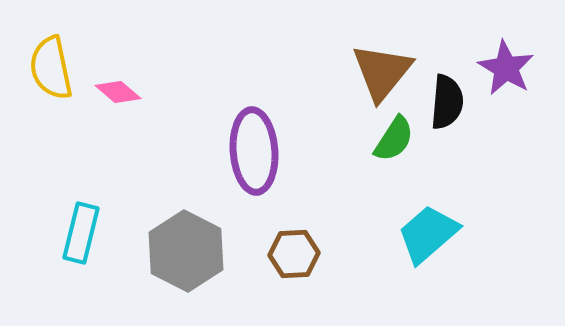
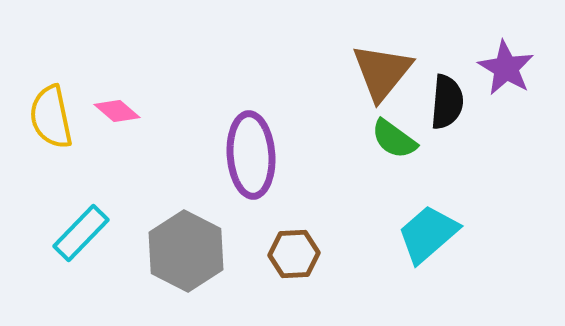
yellow semicircle: moved 49 px down
pink diamond: moved 1 px left, 19 px down
green semicircle: rotated 93 degrees clockwise
purple ellipse: moved 3 px left, 4 px down
cyan rectangle: rotated 30 degrees clockwise
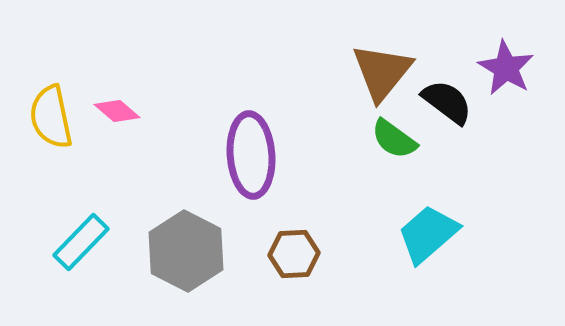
black semicircle: rotated 58 degrees counterclockwise
cyan rectangle: moved 9 px down
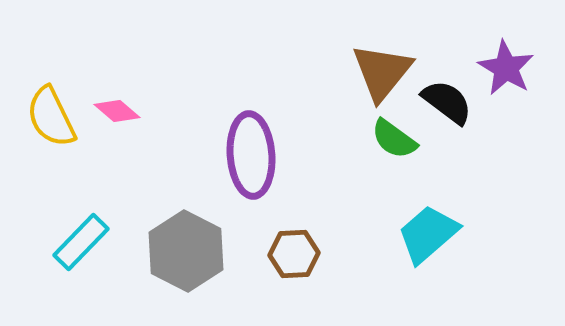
yellow semicircle: rotated 14 degrees counterclockwise
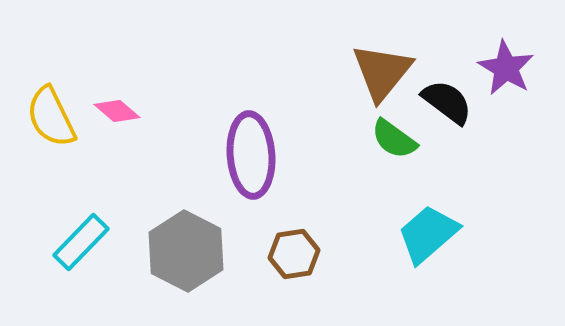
brown hexagon: rotated 6 degrees counterclockwise
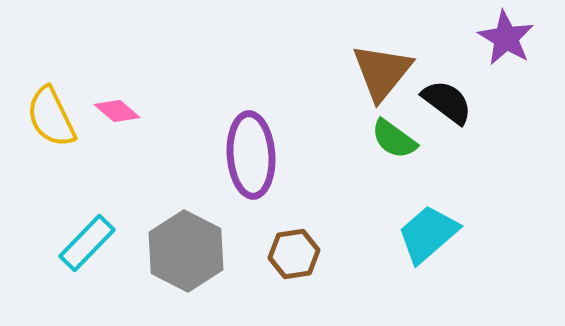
purple star: moved 30 px up
cyan rectangle: moved 6 px right, 1 px down
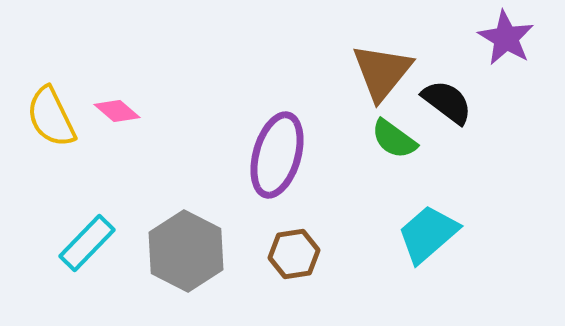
purple ellipse: moved 26 px right; rotated 20 degrees clockwise
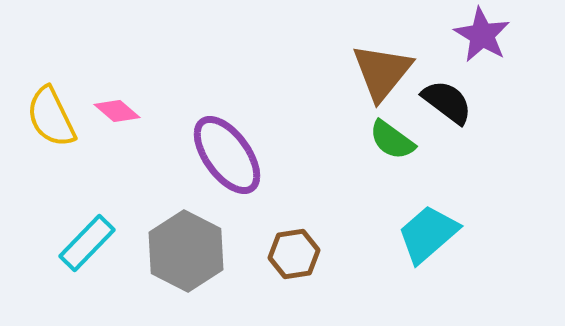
purple star: moved 24 px left, 3 px up
green semicircle: moved 2 px left, 1 px down
purple ellipse: moved 50 px left; rotated 52 degrees counterclockwise
